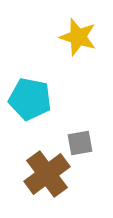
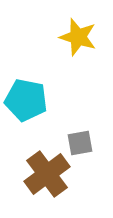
cyan pentagon: moved 4 px left, 1 px down
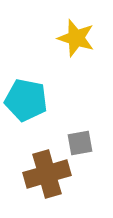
yellow star: moved 2 px left, 1 px down
brown cross: rotated 21 degrees clockwise
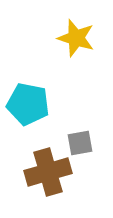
cyan pentagon: moved 2 px right, 4 px down
brown cross: moved 1 px right, 2 px up
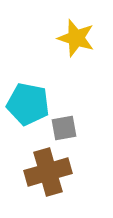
gray square: moved 16 px left, 15 px up
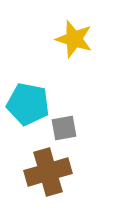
yellow star: moved 2 px left, 1 px down
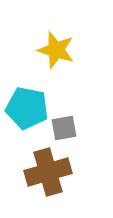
yellow star: moved 18 px left, 11 px down
cyan pentagon: moved 1 px left, 4 px down
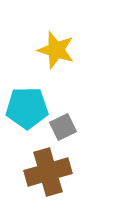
cyan pentagon: rotated 12 degrees counterclockwise
gray square: moved 1 px left, 1 px up; rotated 16 degrees counterclockwise
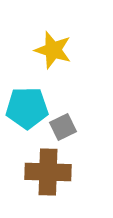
yellow star: moved 3 px left
brown cross: rotated 18 degrees clockwise
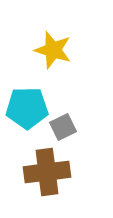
brown cross: moved 1 px left; rotated 9 degrees counterclockwise
